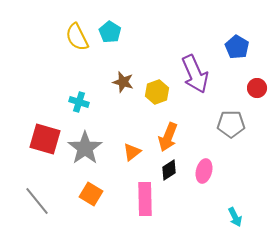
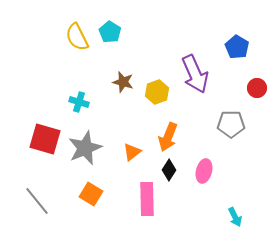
gray star: rotated 12 degrees clockwise
black diamond: rotated 25 degrees counterclockwise
pink rectangle: moved 2 px right
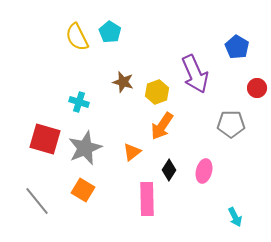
orange arrow: moved 6 px left, 11 px up; rotated 12 degrees clockwise
orange square: moved 8 px left, 4 px up
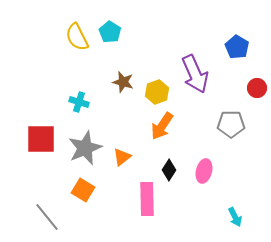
red square: moved 4 px left; rotated 16 degrees counterclockwise
orange triangle: moved 10 px left, 5 px down
gray line: moved 10 px right, 16 px down
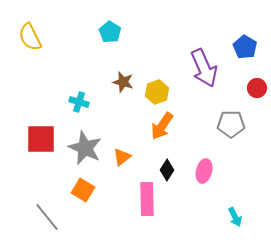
yellow semicircle: moved 47 px left
blue pentagon: moved 8 px right
purple arrow: moved 9 px right, 6 px up
gray star: rotated 24 degrees counterclockwise
black diamond: moved 2 px left
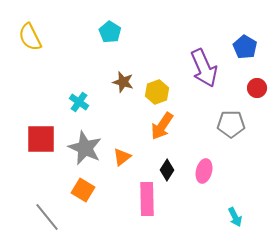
cyan cross: rotated 18 degrees clockwise
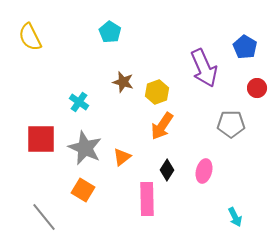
gray line: moved 3 px left
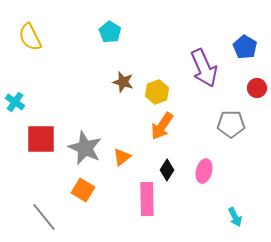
cyan cross: moved 64 px left
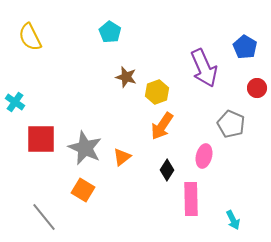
brown star: moved 3 px right, 5 px up
gray pentagon: rotated 24 degrees clockwise
pink ellipse: moved 15 px up
pink rectangle: moved 44 px right
cyan arrow: moved 2 px left, 3 px down
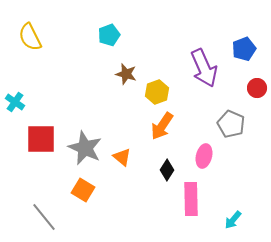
cyan pentagon: moved 1 px left, 3 px down; rotated 20 degrees clockwise
blue pentagon: moved 1 px left, 2 px down; rotated 20 degrees clockwise
brown star: moved 3 px up
orange triangle: rotated 42 degrees counterclockwise
cyan arrow: rotated 66 degrees clockwise
